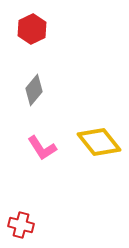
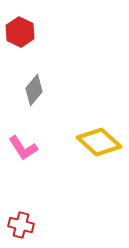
red hexagon: moved 12 px left, 3 px down; rotated 8 degrees counterclockwise
yellow diamond: rotated 9 degrees counterclockwise
pink L-shape: moved 19 px left
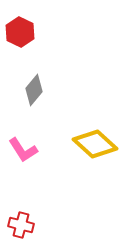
yellow diamond: moved 4 px left, 2 px down
pink L-shape: moved 2 px down
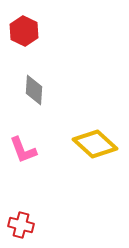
red hexagon: moved 4 px right, 1 px up
gray diamond: rotated 36 degrees counterclockwise
pink L-shape: rotated 12 degrees clockwise
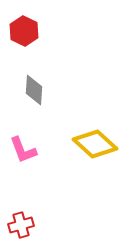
red cross: rotated 30 degrees counterclockwise
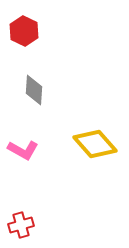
yellow diamond: rotated 6 degrees clockwise
pink L-shape: rotated 40 degrees counterclockwise
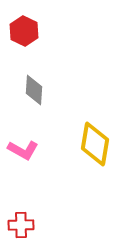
yellow diamond: rotated 51 degrees clockwise
red cross: rotated 15 degrees clockwise
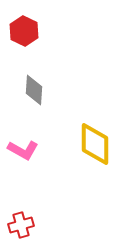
yellow diamond: rotated 9 degrees counterclockwise
red cross: rotated 15 degrees counterclockwise
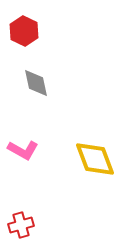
gray diamond: moved 2 px right, 7 px up; rotated 16 degrees counterclockwise
yellow diamond: moved 15 px down; rotated 21 degrees counterclockwise
